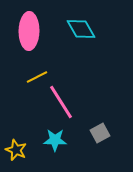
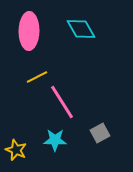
pink line: moved 1 px right
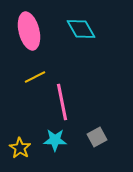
pink ellipse: rotated 15 degrees counterclockwise
yellow line: moved 2 px left
pink line: rotated 21 degrees clockwise
gray square: moved 3 px left, 4 px down
yellow star: moved 4 px right, 2 px up; rotated 10 degrees clockwise
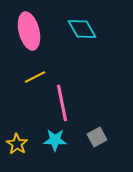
cyan diamond: moved 1 px right
pink line: moved 1 px down
yellow star: moved 3 px left, 4 px up
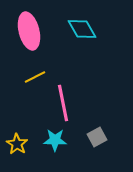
pink line: moved 1 px right
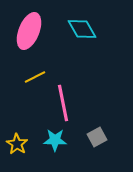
pink ellipse: rotated 36 degrees clockwise
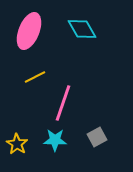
pink line: rotated 30 degrees clockwise
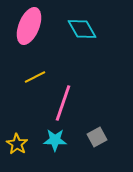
pink ellipse: moved 5 px up
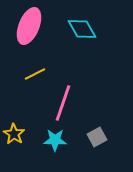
yellow line: moved 3 px up
yellow star: moved 3 px left, 10 px up
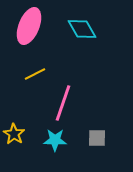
gray square: moved 1 px down; rotated 30 degrees clockwise
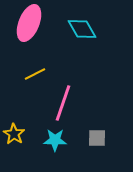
pink ellipse: moved 3 px up
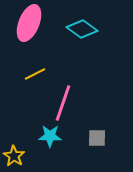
cyan diamond: rotated 24 degrees counterclockwise
yellow star: moved 22 px down
cyan star: moved 5 px left, 4 px up
